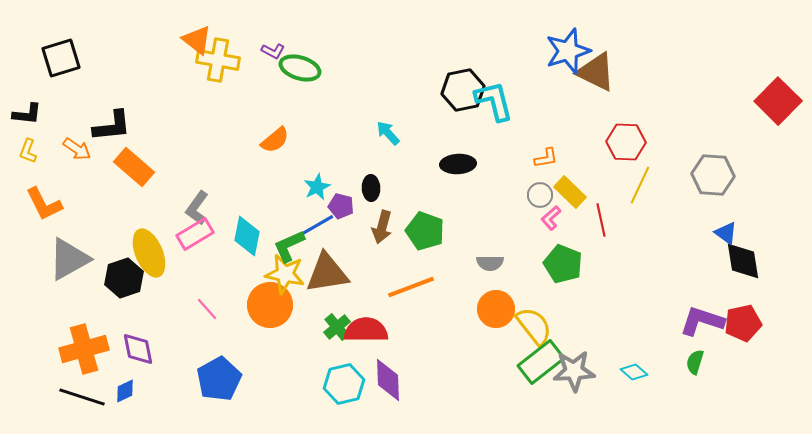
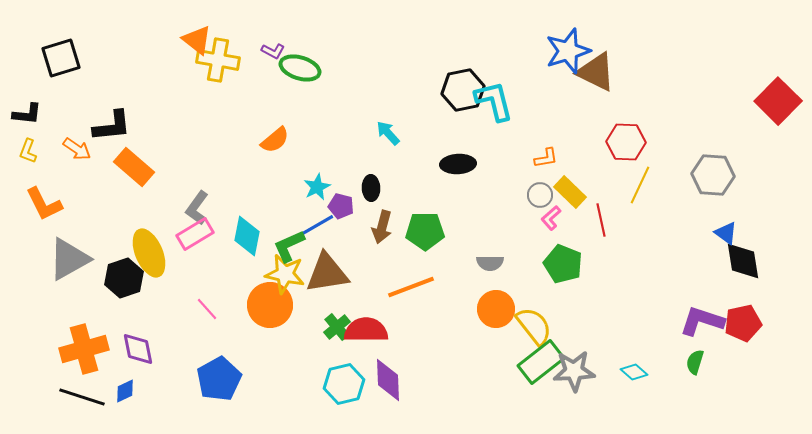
green pentagon at (425, 231): rotated 21 degrees counterclockwise
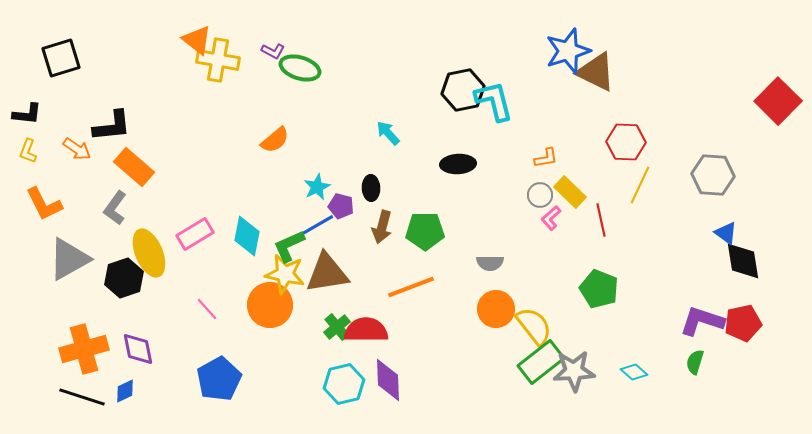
gray L-shape at (197, 208): moved 82 px left
green pentagon at (563, 264): moved 36 px right, 25 px down
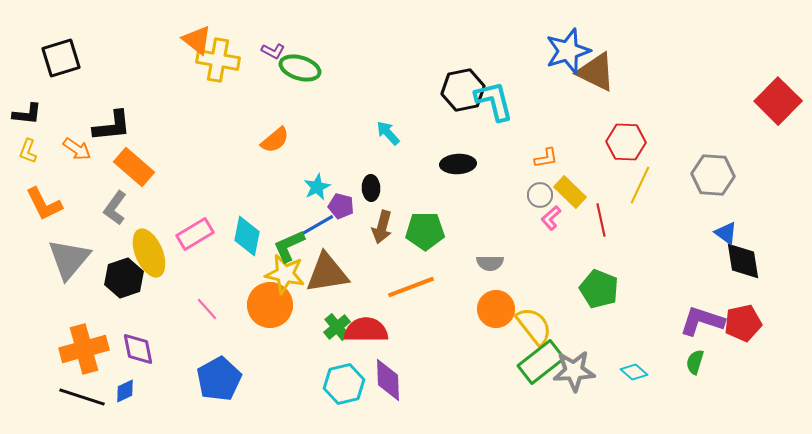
gray triangle at (69, 259): rotated 21 degrees counterclockwise
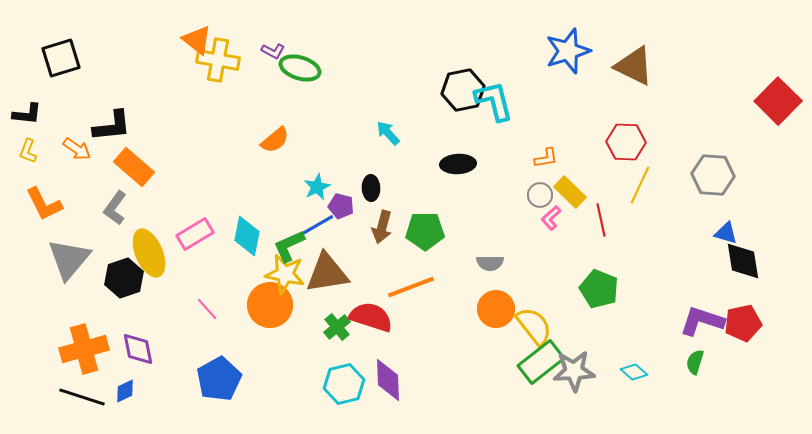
brown triangle at (596, 72): moved 38 px right, 6 px up
blue triangle at (726, 233): rotated 20 degrees counterclockwise
red semicircle at (366, 330): moved 5 px right, 13 px up; rotated 18 degrees clockwise
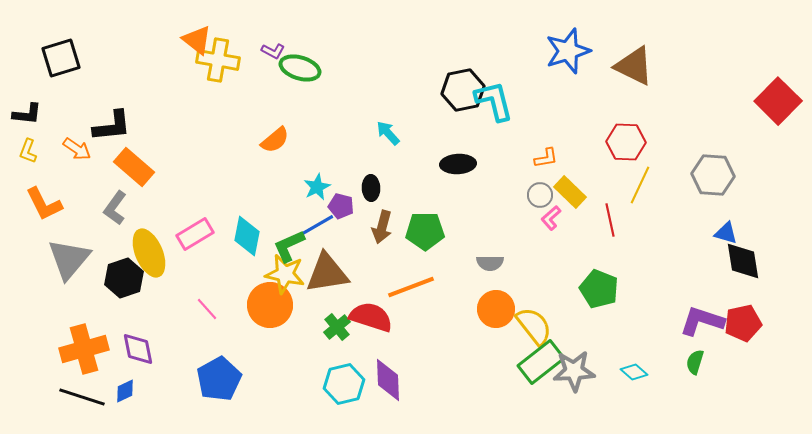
red line at (601, 220): moved 9 px right
